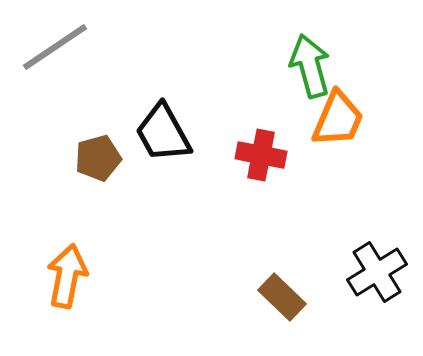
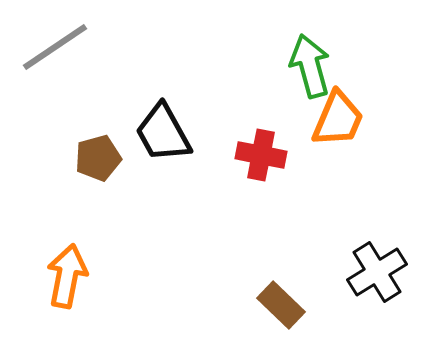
brown rectangle: moved 1 px left, 8 px down
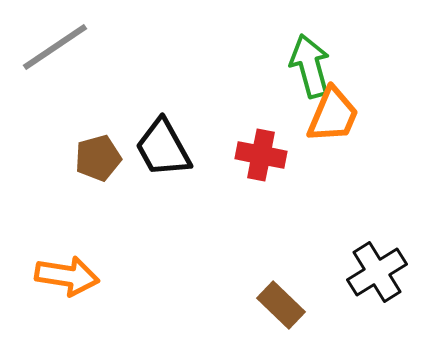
orange trapezoid: moved 5 px left, 4 px up
black trapezoid: moved 15 px down
orange arrow: rotated 88 degrees clockwise
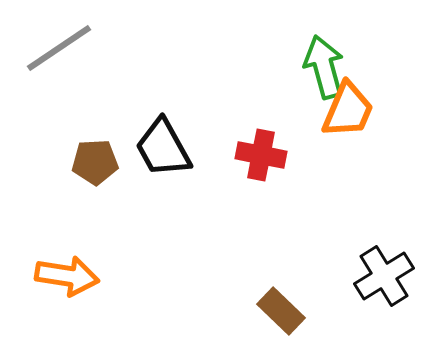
gray line: moved 4 px right, 1 px down
green arrow: moved 14 px right, 1 px down
orange trapezoid: moved 15 px right, 5 px up
brown pentagon: moved 3 px left, 4 px down; rotated 12 degrees clockwise
black cross: moved 7 px right, 4 px down
brown rectangle: moved 6 px down
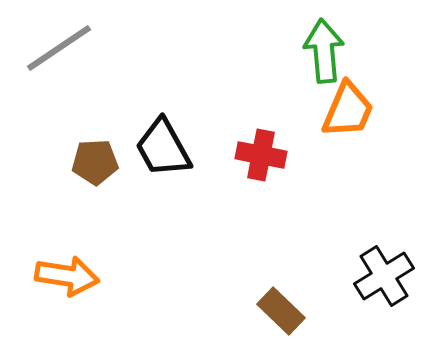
green arrow: moved 16 px up; rotated 10 degrees clockwise
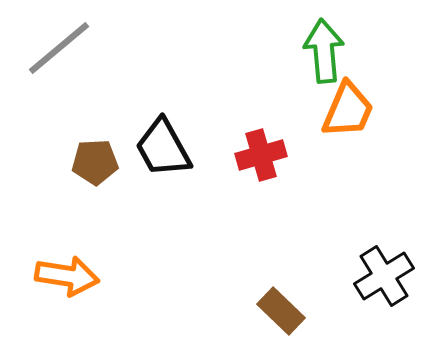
gray line: rotated 6 degrees counterclockwise
red cross: rotated 27 degrees counterclockwise
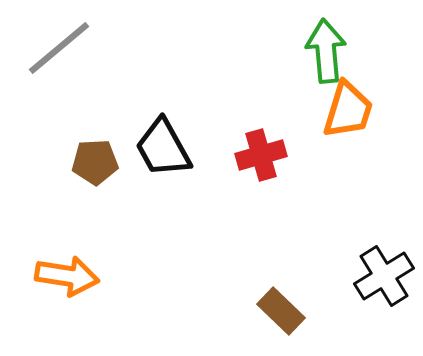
green arrow: moved 2 px right
orange trapezoid: rotated 6 degrees counterclockwise
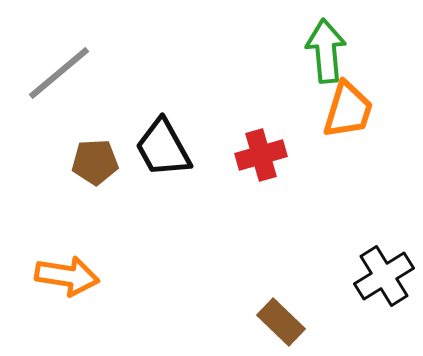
gray line: moved 25 px down
brown rectangle: moved 11 px down
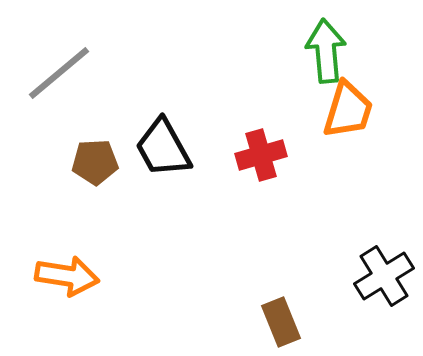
brown rectangle: rotated 24 degrees clockwise
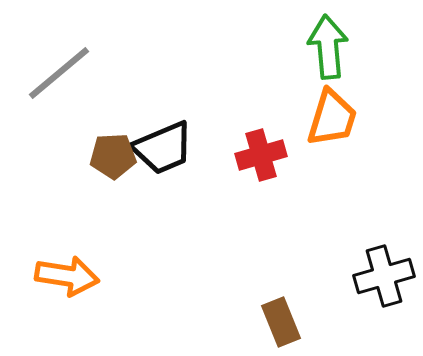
green arrow: moved 2 px right, 4 px up
orange trapezoid: moved 16 px left, 8 px down
black trapezoid: rotated 84 degrees counterclockwise
brown pentagon: moved 18 px right, 6 px up
black cross: rotated 16 degrees clockwise
